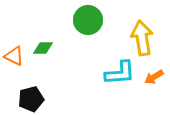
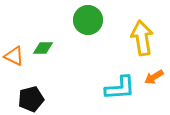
cyan L-shape: moved 15 px down
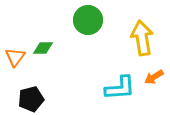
orange triangle: moved 1 px right, 1 px down; rotated 40 degrees clockwise
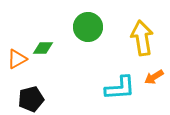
green circle: moved 7 px down
orange triangle: moved 2 px right, 2 px down; rotated 25 degrees clockwise
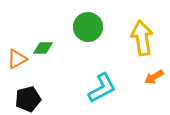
cyan L-shape: moved 18 px left; rotated 24 degrees counterclockwise
black pentagon: moved 3 px left
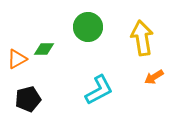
green diamond: moved 1 px right, 1 px down
cyan L-shape: moved 3 px left, 2 px down
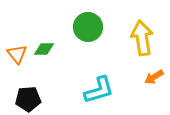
orange triangle: moved 5 px up; rotated 40 degrees counterclockwise
cyan L-shape: rotated 12 degrees clockwise
black pentagon: rotated 10 degrees clockwise
